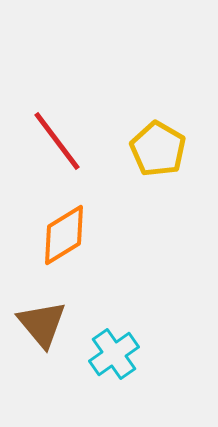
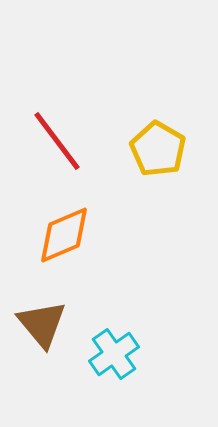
orange diamond: rotated 8 degrees clockwise
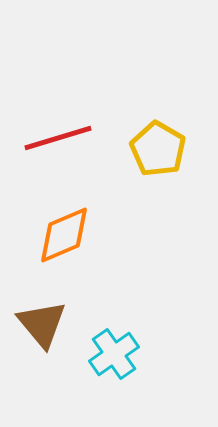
red line: moved 1 px right, 3 px up; rotated 70 degrees counterclockwise
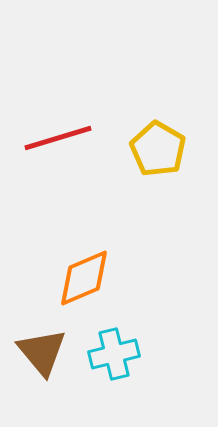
orange diamond: moved 20 px right, 43 px down
brown triangle: moved 28 px down
cyan cross: rotated 21 degrees clockwise
